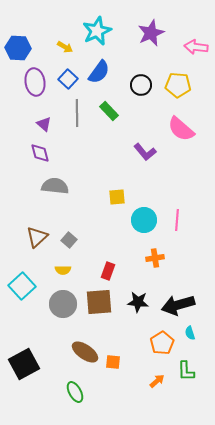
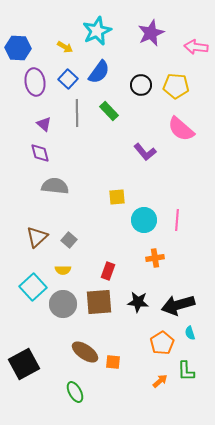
yellow pentagon: moved 2 px left, 1 px down
cyan square: moved 11 px right, 1 px down
orange arrow: moved 3 px right
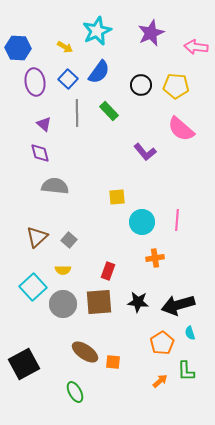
cyan circle: moved 2 px left, 2 px down
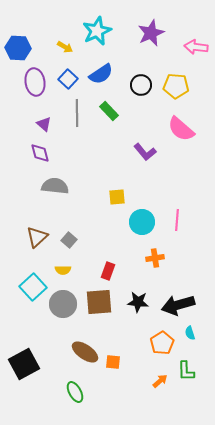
blue semicircle: moved 2 px right, 2 px down; rotated 20 degrees clockwise
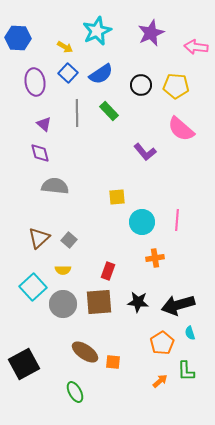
blue hexagon: moved 10 px up
blue square: moved 6 px up
brown triangle: moved 2 px right, 1 px down
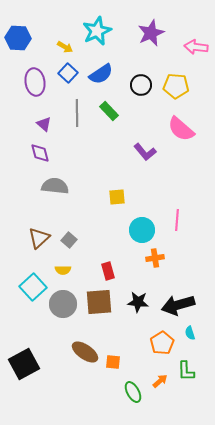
cyan circle: moved 8 px down
red rectangle: rotated 36 degrees counterclockwise
green ellipse: moved 58 px right
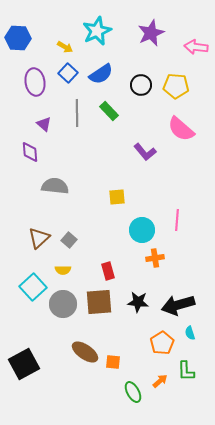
purple diamond: moved 10 px left, 1 px up; rotated 10 degrees clockwise
